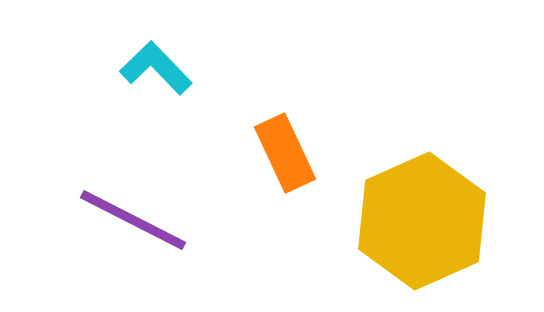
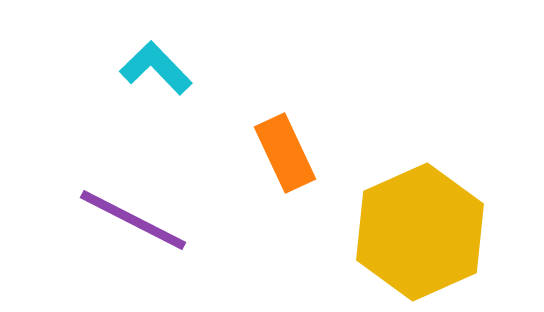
yellow hexagon: moved 2 px left, 11 px down
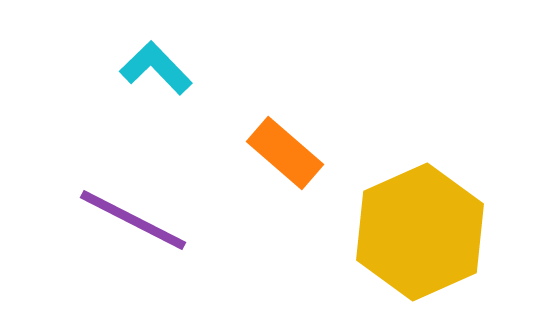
orange rectangle: rotated 24 degrees counterclockwise
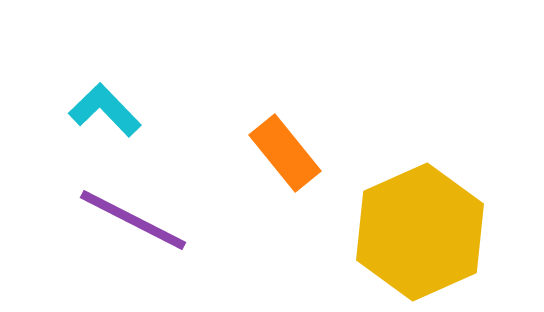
cyan L-shape: moved 51 px left, 42 px down
orange rectangle: rotated 10 degrees clockwise
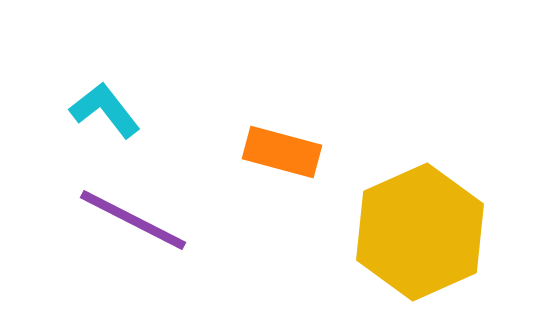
cyan L-shape: rotated 6 degrees clockwise
orange rectangle: moved 3 px left, 1 px up; rotated 36 degrees counterclockwise
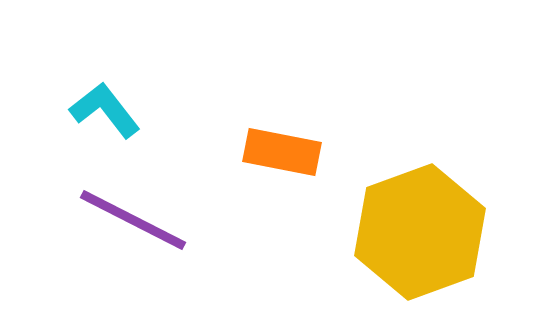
orange rectangle: rotated 4 degrees counterclockwise
yellow hexagon: rotated 4 degrees clockwise
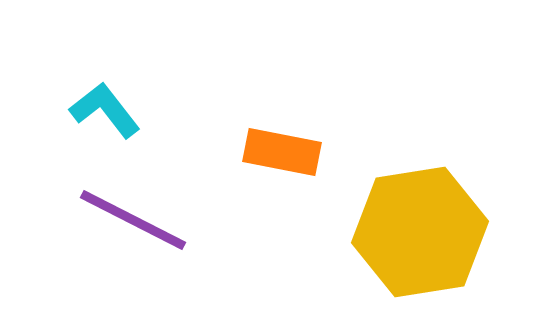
yellow hexagon: rotated 11 degrees clockwise
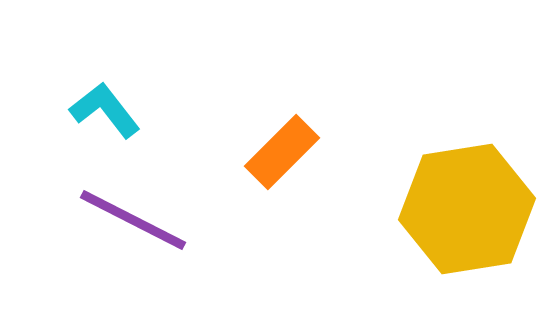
orange rectangle: rotated 56 degrees counterclockwise
yellow hexagon: moved 47 px right, 23 px up
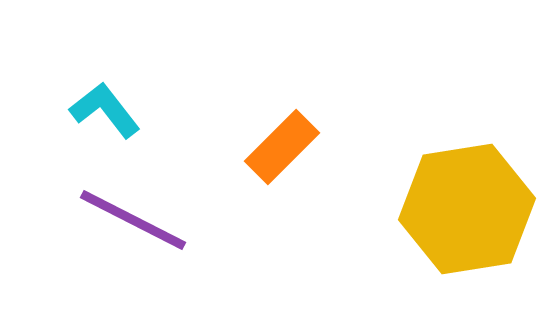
orange rectangle: moved 5 px up
